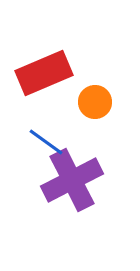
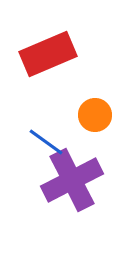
red rectangle: moved 4 px right, 19 px up
orange circle: moved 13 px down
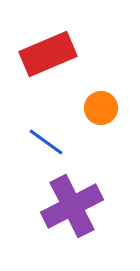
orange circle: moved 6 px right, 7 px up
purple cross: moved 26 px down
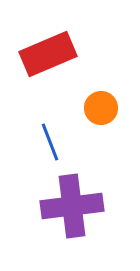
blue line: moved 4 px right; rotated 33 degrees clockwise
purple cross: rotated 20 degrees clockwise
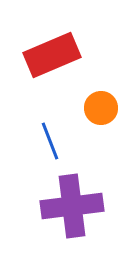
red rectangle: moved 4 px right, 1 px down
blue line: moved 1 px up
